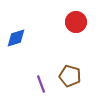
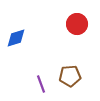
red circle: moved 1 px right, 2 px down
brown pentagon: rotated 20 degrees counterclockwise
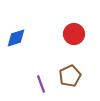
red circle: moved 3 px left, 10 px down
brown pentagon: rotated 20 degrees counterclockwise
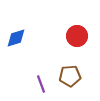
red circle: moved 3 px right, 2 px down
brown pentagon: rotated 20 degrees clockwise
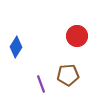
blue diamond: moved 9 px down; rotated 40 degrees counterclockwise
brown pentagon: moved 2 px left, 1 px up
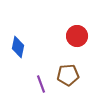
blue diamond: moved 2 px right; rotated 20 degrees counterclockwise
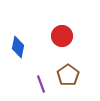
red circle: moved 15 px left
brown pentagon: rotated 30 degrees counterclockwise
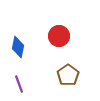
red circle: moved 3 px left
purple line: moved 22 px left
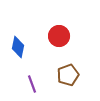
brown pentagon: rotated 15 degrees clockwise
purple line: moved 13 px right
